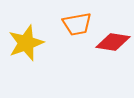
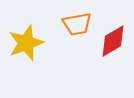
red diamond: moved 1 px up; rotated 40 degrees counterclockwise
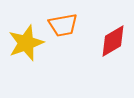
orange trapezoid: moved 14 px left, 1 px down
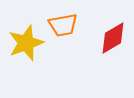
red diamond: moved 3 px up
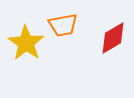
yellow star: rotated 18 degrees counterclockwise
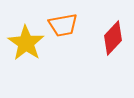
red diamond: rotated 16 degrees counterclockwise
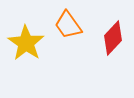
orange trapezoid: moved 5 px right; rotated 64 degrees clockwise
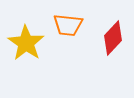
orange trapezoid: rotated 48 degrees counterclockwise
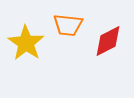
red diamond: moved 5 px left, 3 px down; rotated 20 degrees clockwise
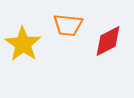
yellow star: moved 3 px left, 1 px down
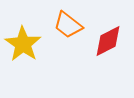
orange trapezoid: rotated 32 degrees clockwise
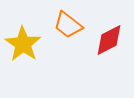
red diamond: moved 1 px right, 1 px up
